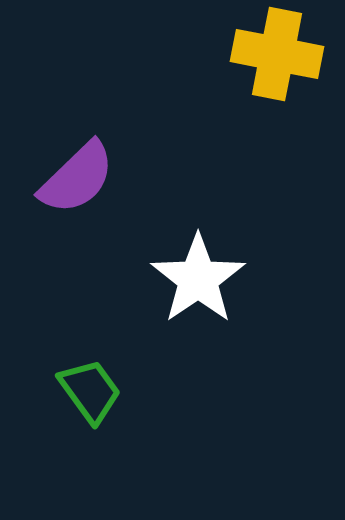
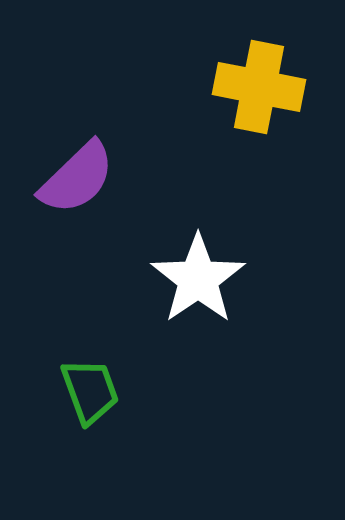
yellow cross: moved 18 px left, 33 px down
green trapezoid: rotated 16 degrees clockwise
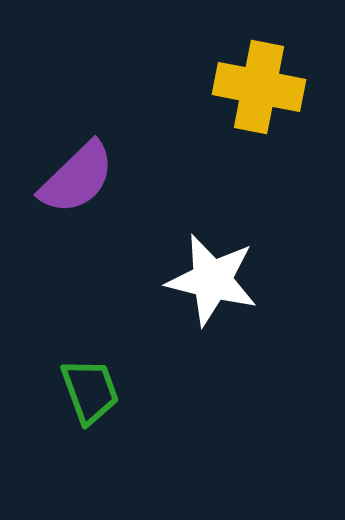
white star: moved 14 px right, 1 px down; rotated 24 degrees counterclockwise
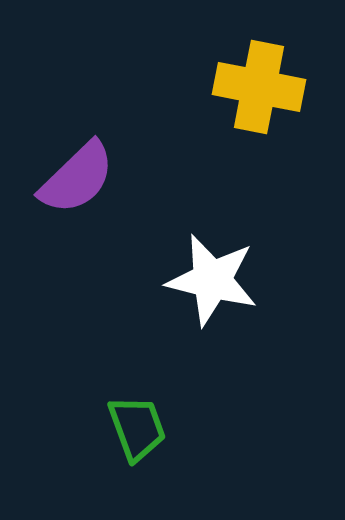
green trapezoid: moved 47 px right, 37 px down
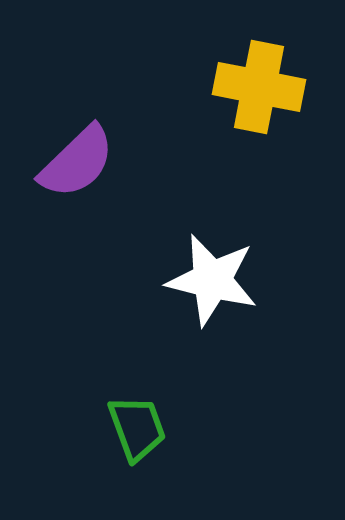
purple semicircle: moved 16 px up
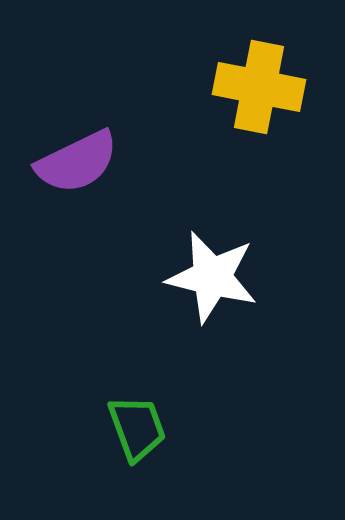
purple semicircle: rotated 18 degrees clockwise
white star: moved 3 px up
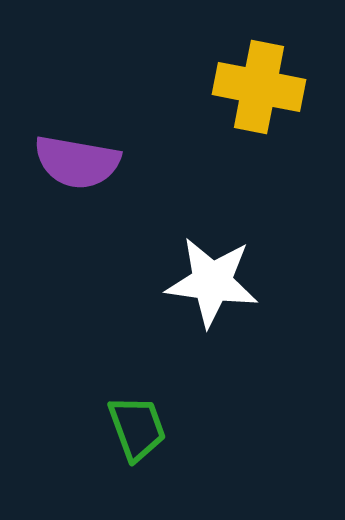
purple semicircle: rotated 36 degrees clockwise
white star: moved 5 px down; rotated 6 degrees counterclockwise
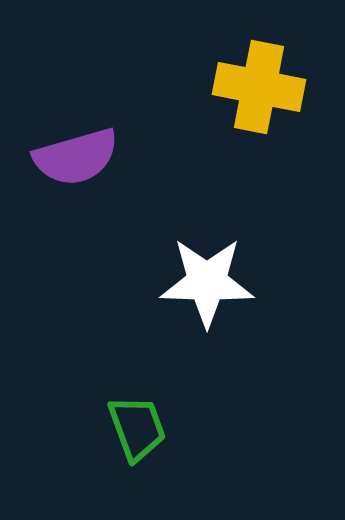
purple semicircle: moved 1 px left, 5 px up; rotated 26 degrees counterclockwise
white star: moved 5 px left; rotated 6 degrees counterclockwise
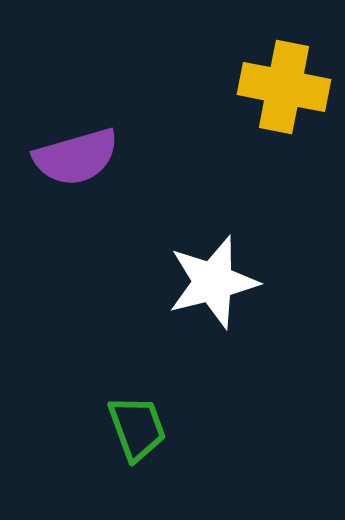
yellow cross: moved 25 px right
white star: moved 6 px right; rotated 16 degrees counterclockwise
